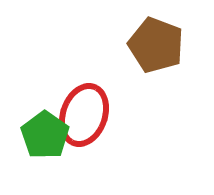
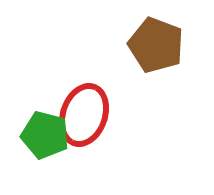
green pentagon: rotated 21 degrees counterclockwise
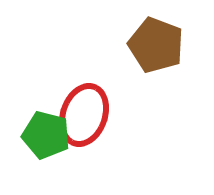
green pentagon: moved 1 px right
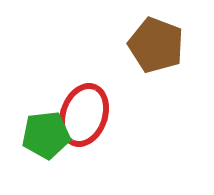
green pentagon: rotated 21 degrees counterclockwise
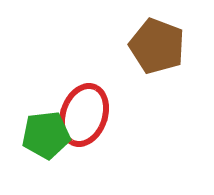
brown pentagon: moved 1 px right, 1 px down
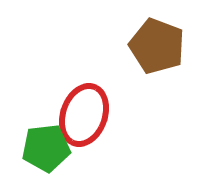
green pentagon: moved 13 px down
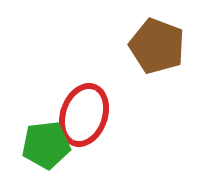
green pentagon: moved 3 px up
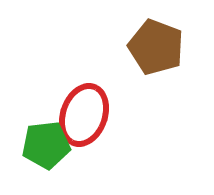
brown pentagon: moved 1 px left, 1 px down
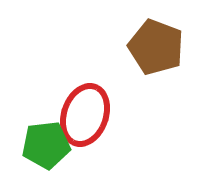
red ellipse: moved 1 px right
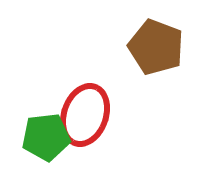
green pentagon: moved 8 px up
